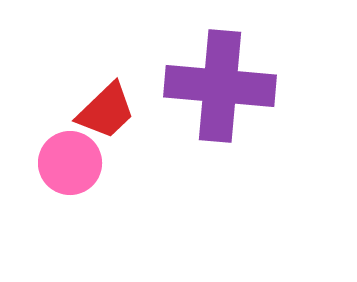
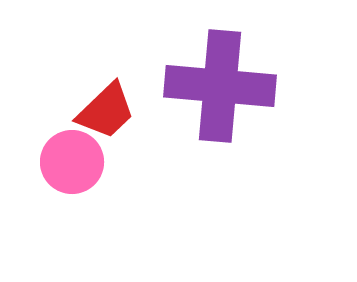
pink circle: moved 2 px right, 1 px up
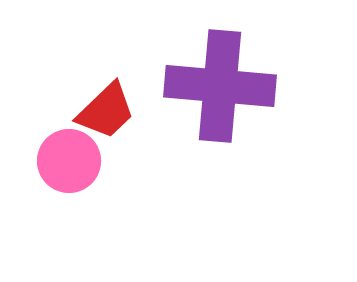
pink circle: moved 3 px left, 1 px up
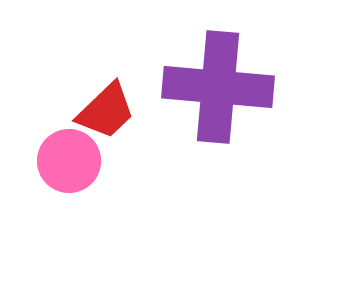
purple cross: moved 2 px left, 1 px down
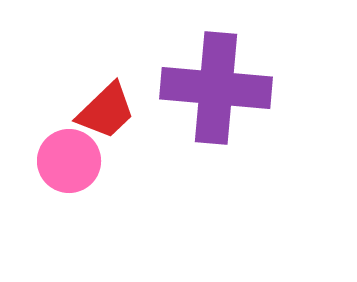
purple cross: moved 2 px left, 1 px down
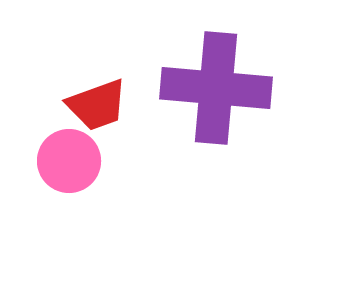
red trapezoid: moved 9 px left, 6 px up; rotated 24 degrees clockwise
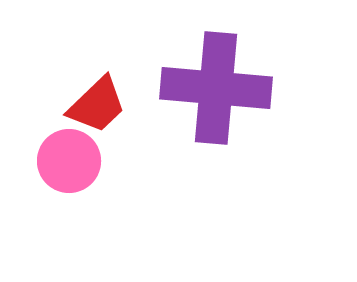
red trapezoid: rotated 24 degrees counterclockwise
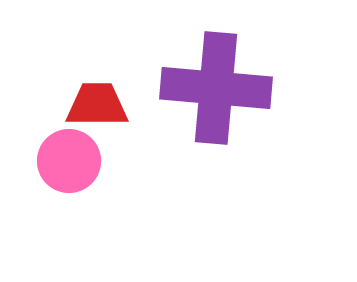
red trapezoid: rotated 136 degrees counterclockwise
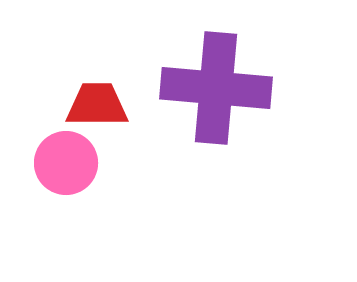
pink circle: moved 3 px left, 2 px down
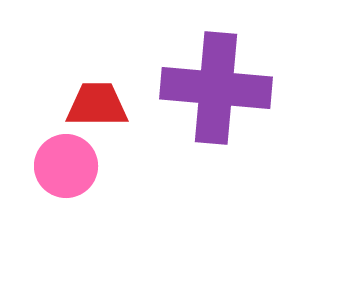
pink circle: moved 3 px down
